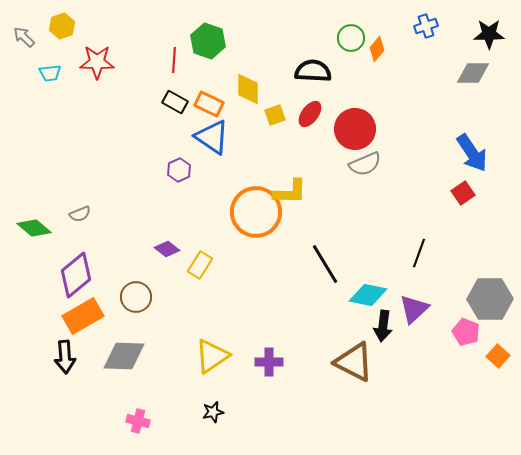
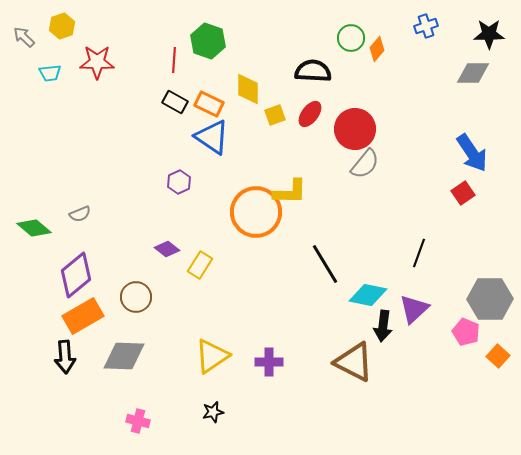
gray semicircle at (365, 164): rotated 28 degrees counterclockwise
purple hexagon at (179, 170): moved 12 px down
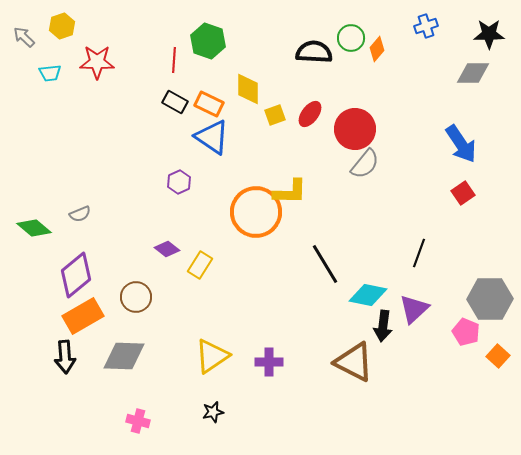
black semicircle at (313, 71): moved 1 px right, 19 px up
blue arrow at (472, 153): moved 11 px left, 9 px up
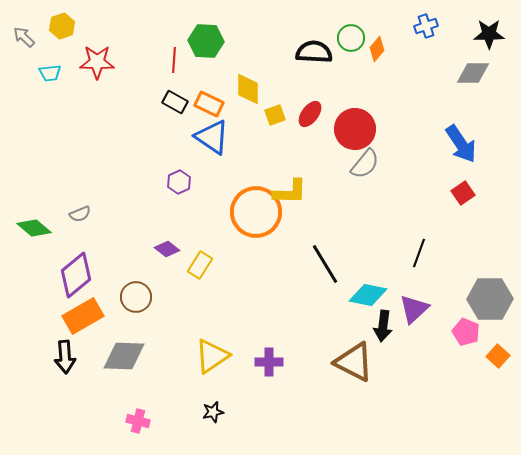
green hexagon at (208, 41): moved 2 px left; rotated 16 degrees counterclockwise
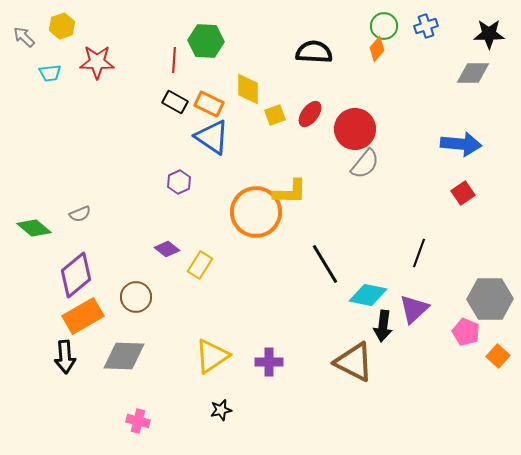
green circle at (351, 38): moved 33 px right, 12 px up
blue arrow at (461, 144): rotated 51 degrees counterclockwise
black star at (213, 412): moved 8 px right, 2 px up
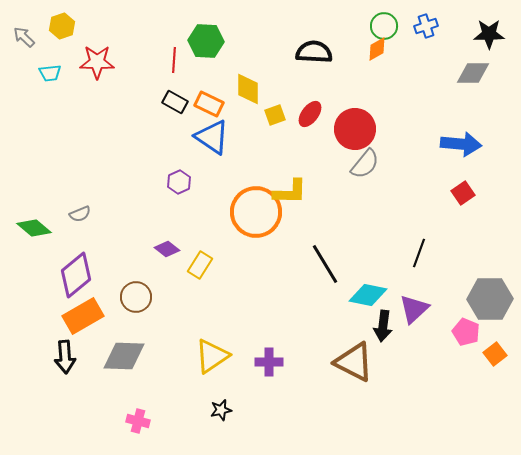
orange diamond at (377, 49): rotated 20 degrees clockwise
orange square at (498, 356): moved 3 px left, 2 px up; rotated 10 degrees clockwise
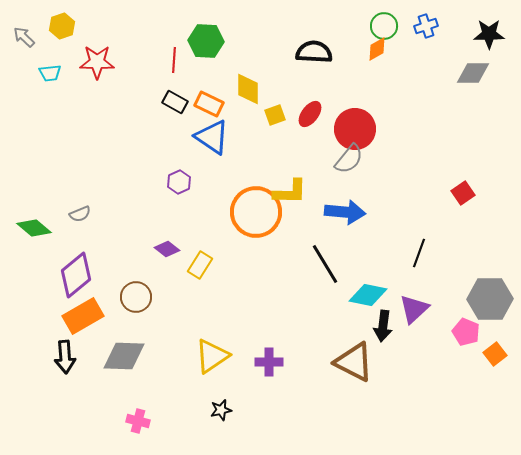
blue arrow at (461, 144): moved 116 px left, 68 px down
gray semicircle at (365, 164): moved 16 px left, 5 px up
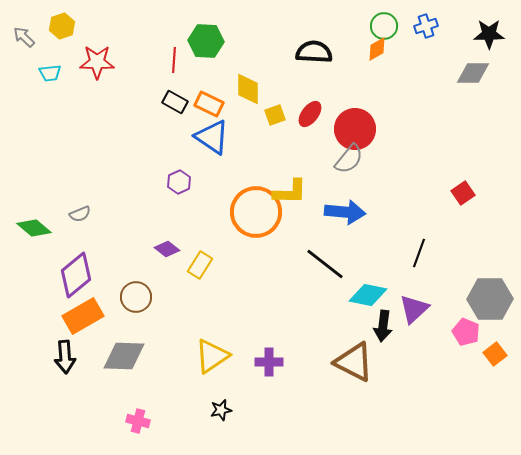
black line at (325, 264): rotated 21 degrees counterclockwise
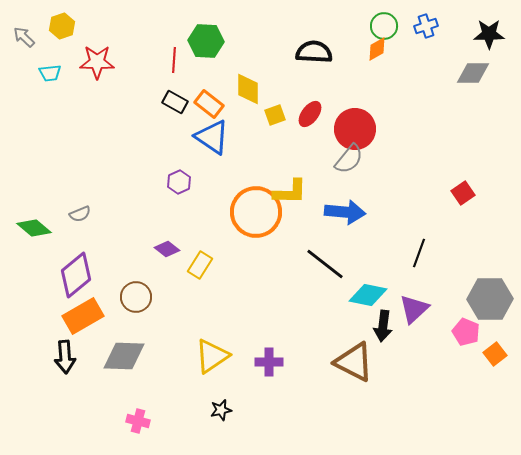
orange rectangle at (209, 104): rotated 12 degrees clockwise
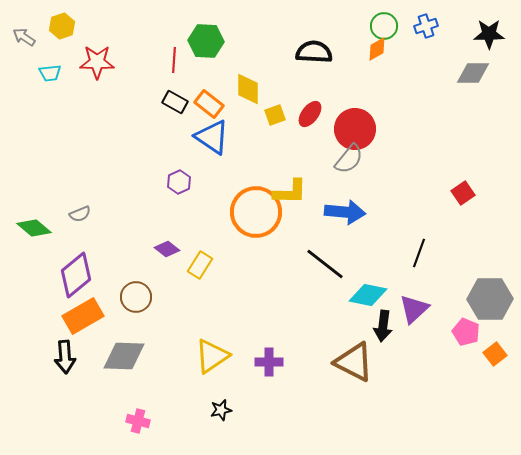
gray arrow at (24, 37): rotated 10 degrees counterclockwise
